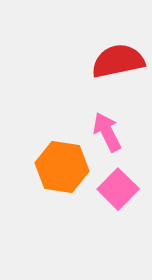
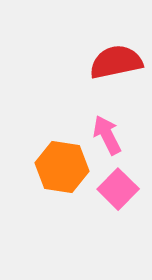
red semicircle: moved 2 px left, 1 px down
pink arrow: moved 3 px down
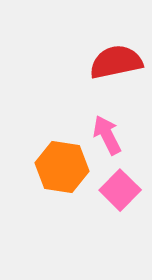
pink square: moved 2 px right, 1 px down
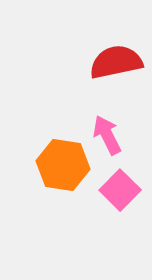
orange hexagon: moved 1 px right, 2 px up
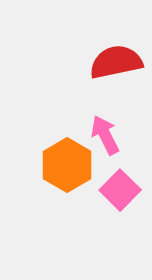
pink arrow: moved 2 px left
orange hexagon: moved 4 px right; rotated 21 degrees clockwise
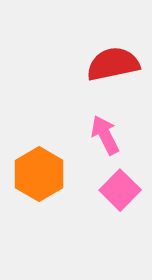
red semicircle: moved 3 px left, 2 px down
orange hexagon: moved 28 px left, 9 px down
